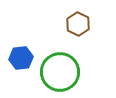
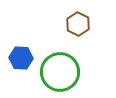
blue hexagon: rotated 10 degrees clockwise
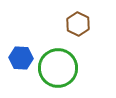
green circle: moved 2 px left, 4 px up
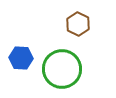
green circle: moved 4 px right, 1 px down
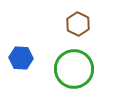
green circle: moved 12 px right
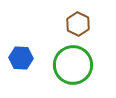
green circle: moved 1 px left, 4 px up
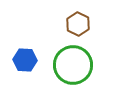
blue hexagon: moved 4 px right, 2 px down
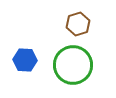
brown hexagon: rotated 15 degrees clockwise
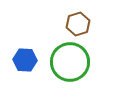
green circle: moved 3 px left, 3 px up
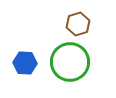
blue hexagon: moved 3 px down
